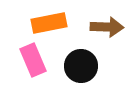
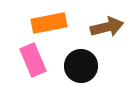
brown arrow: rotated 16 degrees counterclockwise
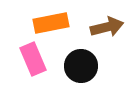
orange rectangle: moved 2 px right
pink rectangle: moved 1 px up
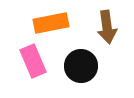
brown arrow: rotated 96 degrees clockwise
pink rectangle: moved 2 px down
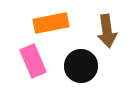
brown arrow: moved 4 px down
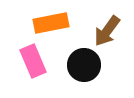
brown arrow: rotated 44 degrees clockwise
black circle: moved 3 px right, 1 px up
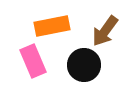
orange rectangle: moved 1 px right, 3 px down
brown arrow: moved 2 px left
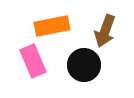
brown arrow: rotated 16 degrees counterclockwise
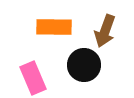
orange rectangle: moved 2 px right, 1 px down; rotated 12 degrees clockwise
pink rectangle: moved 17 px down
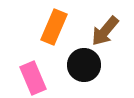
orange rectangle: rotated 68 degrees counterclockwise
brown arrow: rotated 20 degrees clockwise
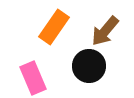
orange rectangle: rotated 12 degrees clockwise
black circle: moved 5 px right, 1 px down
